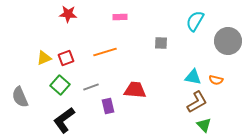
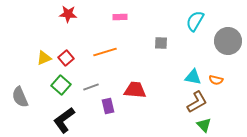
red square: rotated 21 degrees counterclockwise
green square: moved 1 px right
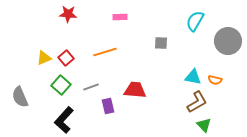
orange semicircle: moved 1 px left
black L-shape: rotated 12 degrees counterclockwise
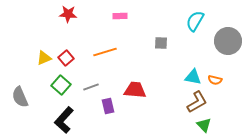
pink rectangle: moved 1 px up
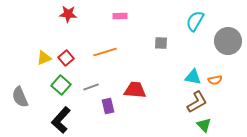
orange semicircle: rotated 24 degrees counterclockwise
black L-shape: moved 3 px left
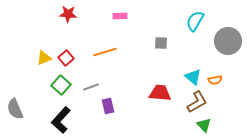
cyan triangle: rotated 30 degrees clockwise
red trapezoid: moved 25 px right, 3 px down
gray semicircle: moved 5 px left, 12 px down
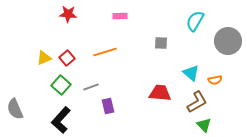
red square: moved 1 px right
cyan triangle: moved 2 px left, 4 px up
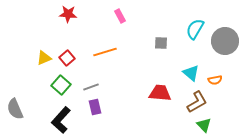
pink rectangle: rotated 64 degrees clockwise
cyan semicircle: moved 8 px down
gray circle: moved 3 px left
purple rectangle: moved 13 px left, 1 px down
